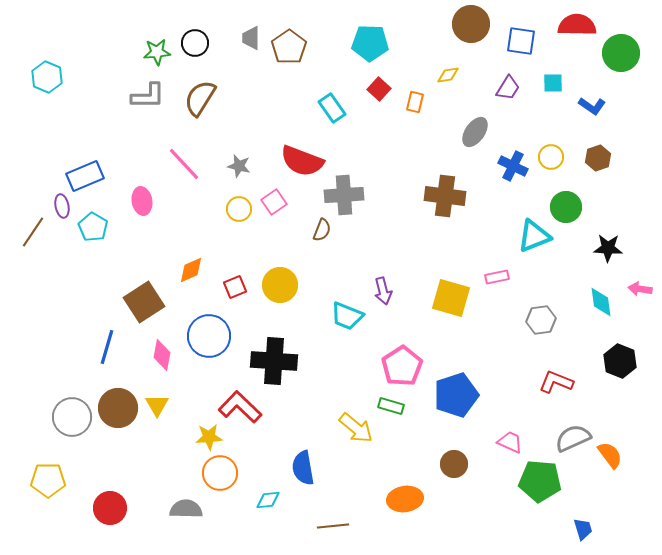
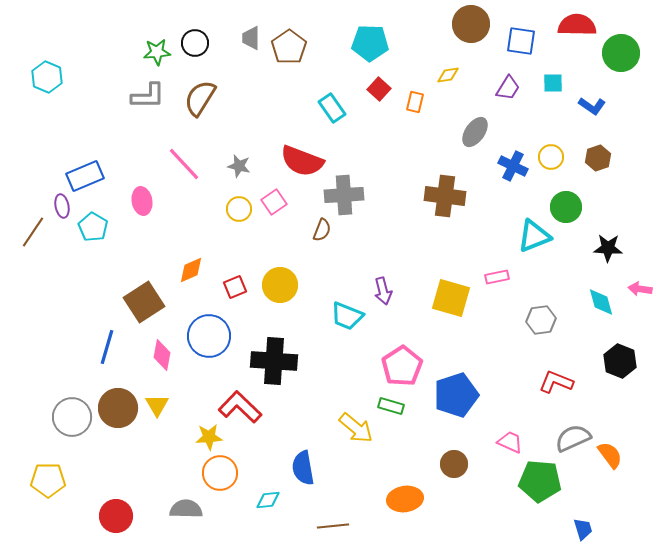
cyan diamond at (601, 302): rotated 8 degrees counterclockwise
red circle at (110, 508): moved 6 px right, 8 px down
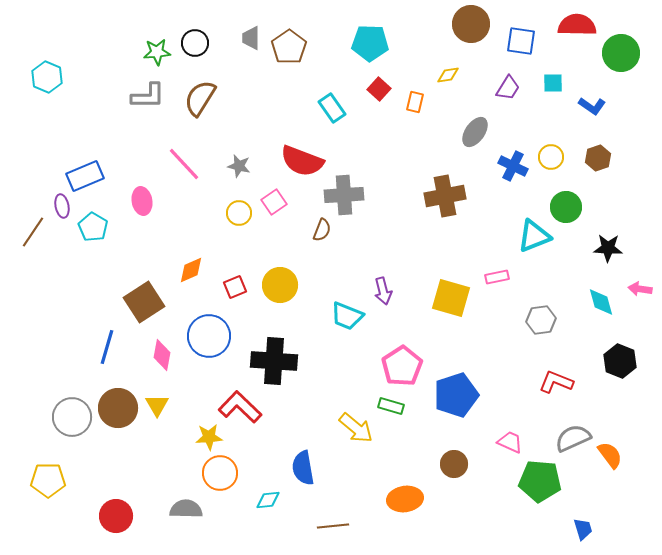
brown cross at (445, 196): rotated 18 degrees counterclockwise
yellow circle at (239, 209): moved 4 px down
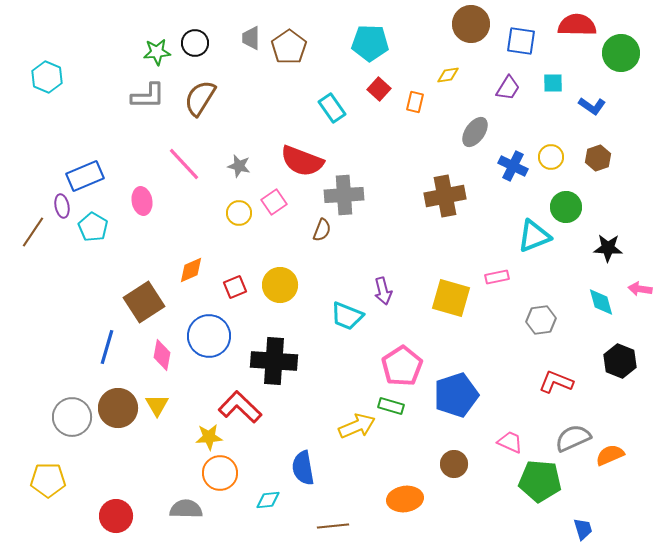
yellow arrow at (356, 428): moved 1 px right, 2 px up; rotated 63 degrees counterclockwise
orange semicircle at (610, 455): rotated 76 degrees counterclockwise
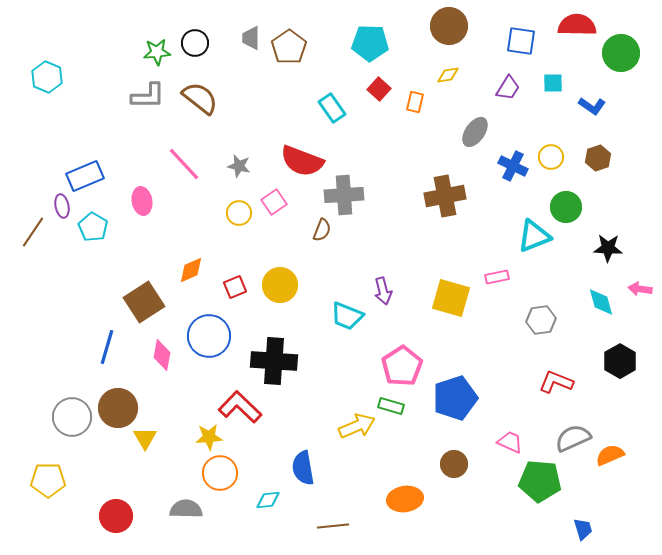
brown circle at (471, 24): moved 22 px left, 2 px down
brown semicircle at (200, 98): rotated 96 degrees clockwise
black hexagon at (620, 361): rotated 8 degrees clockwise
blue pentagon at (456, 395): moved 1 px left, 3 px down
yellow triangle at (157, 405): moved 12 px left, 33 px down
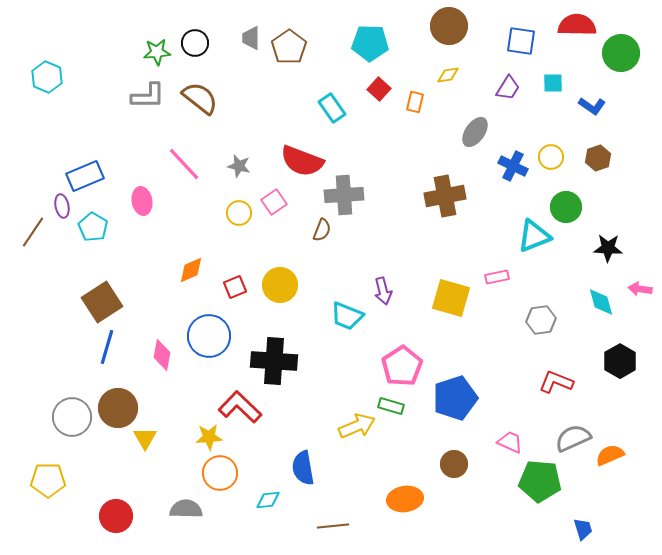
brown square at (144, 302): moved 42 px left
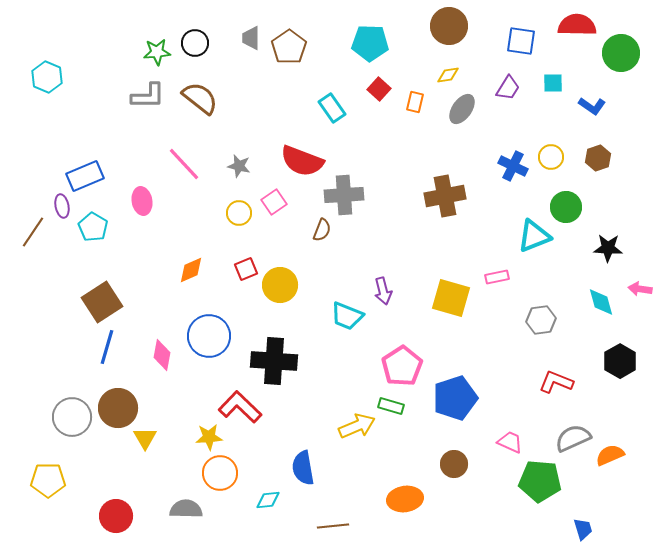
gray ellipse at (475, 132): moved 13 px left, 23 px up
red square at (235, 287): moved 11 px right, 18 px up
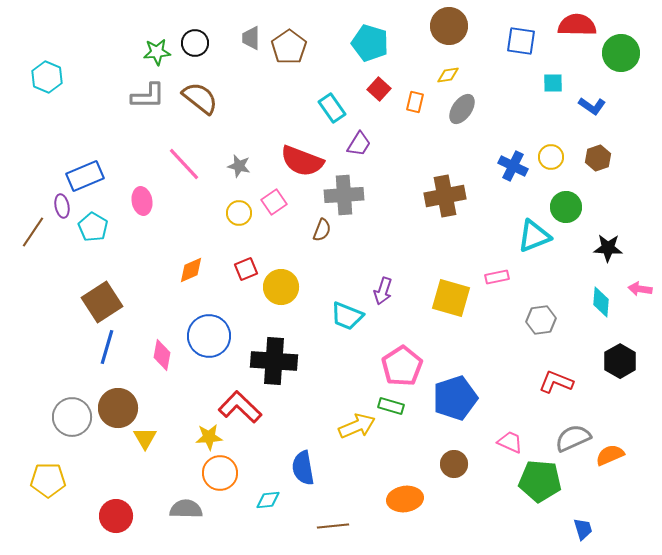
cyan pentagon at (370, 43): rotated 15 degrees clockwise
purple trapezoid at (508, 88): moved 149 px left, 56 px down
yellow circle at (280, 285): moved 1 px right, 2 px down
purple arrow at (383, 291): rotated 32 degrees clockwise
cyan diamond at (601, 302): rotated 20 degrees clockwise
